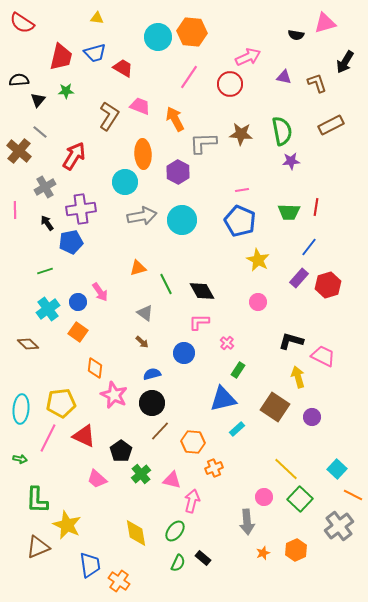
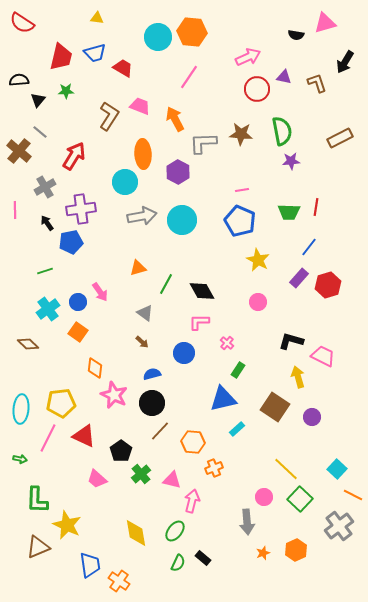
red circle at (230, 84): moved 27 px right, 5 px down
brown rectangle at (331, 125): moved 9 px right, 13 px down
green line at (166, 284): rotated 55 degrees clockwise
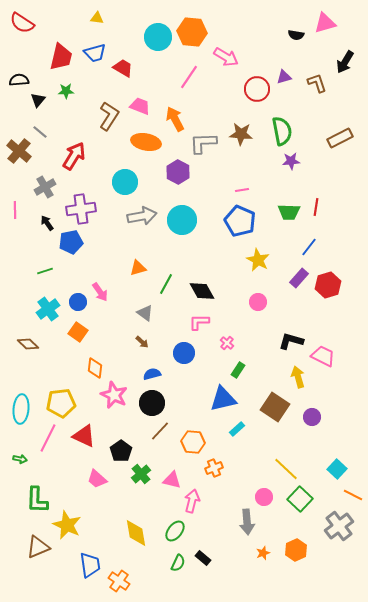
pink arrow at (248, 57): moved 22 px left; rotated 55 degrees clockwise
purple triangle at (284, 77): rotated 28 degrees counterclockwise
orange ellipse at (143, 154): moved 3 px right, 12 px up; rotated 76 degrees counterclockwise
